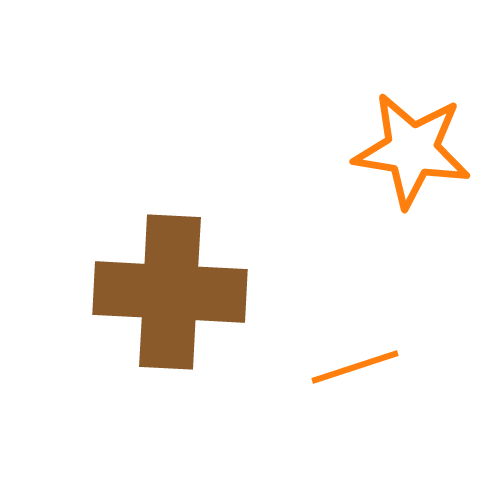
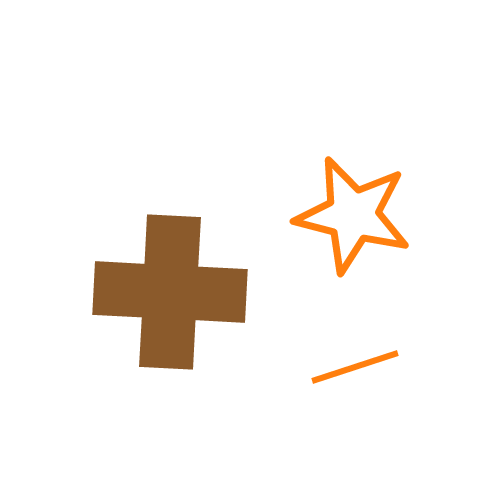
orange star: moved 59 px left, 65 px down; rotated 5 degrees clockwise
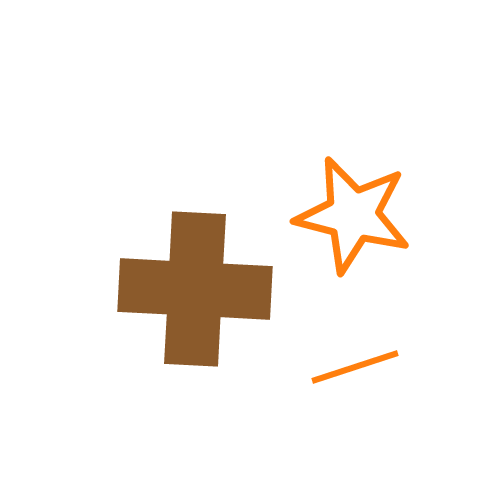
brown cross: moved 25 px right, 3 px up
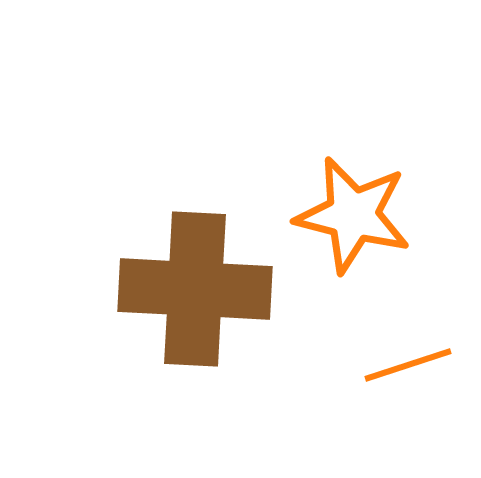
orange line: moved 53 px right, 2 px up
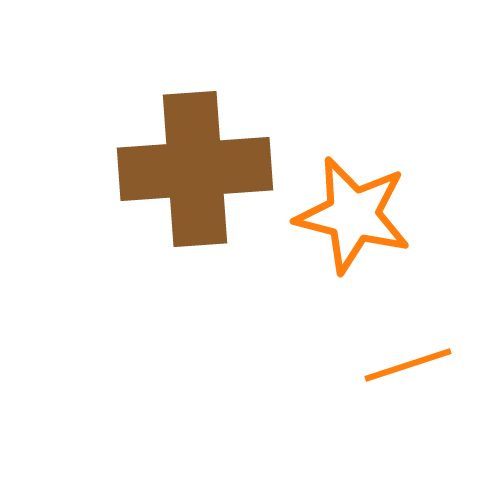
brown cross: moved 120 px up; rotated 7 degrees counterclockwise
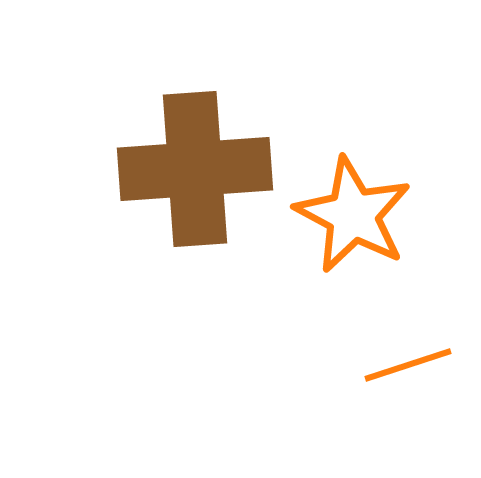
orange star: rotated 14 degrees clockwise
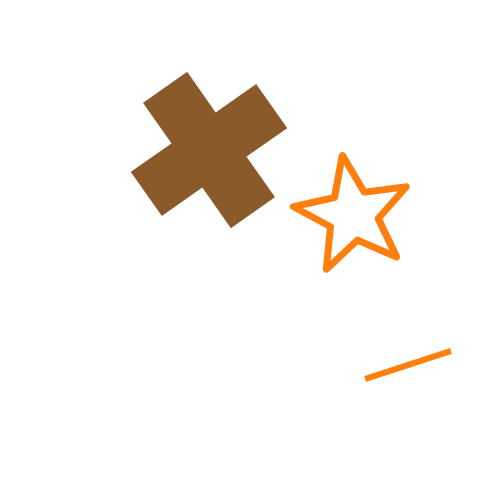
brown cross: moved 14 px right, 19 px up; rotated 31 degrees counterclockwise
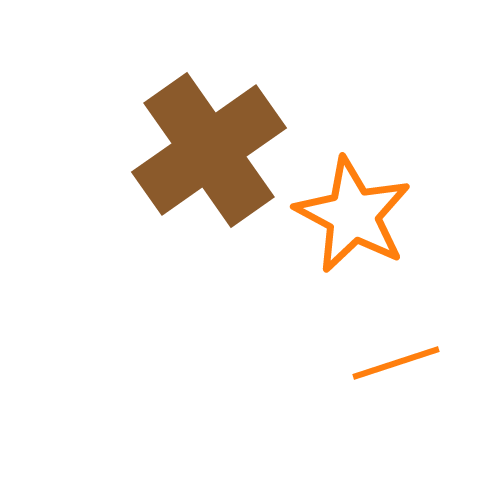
orange line: moved 12 px left, 2 px up
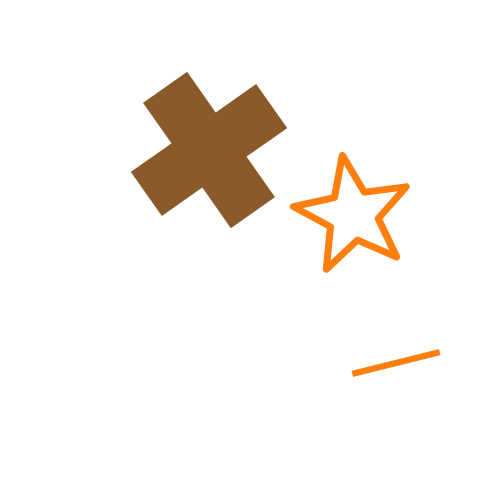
orange line: rotated 4 degrees clockwise
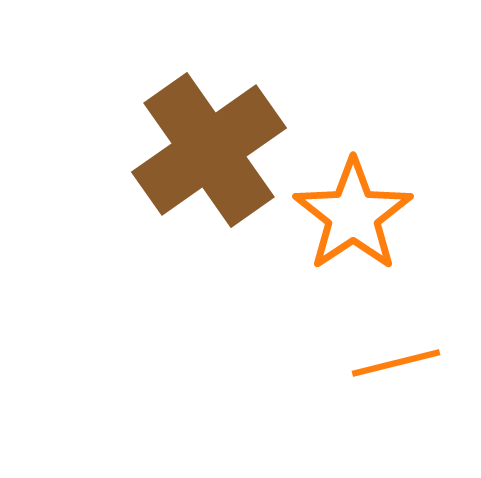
orange star: rotated 10 degrees clockwise
